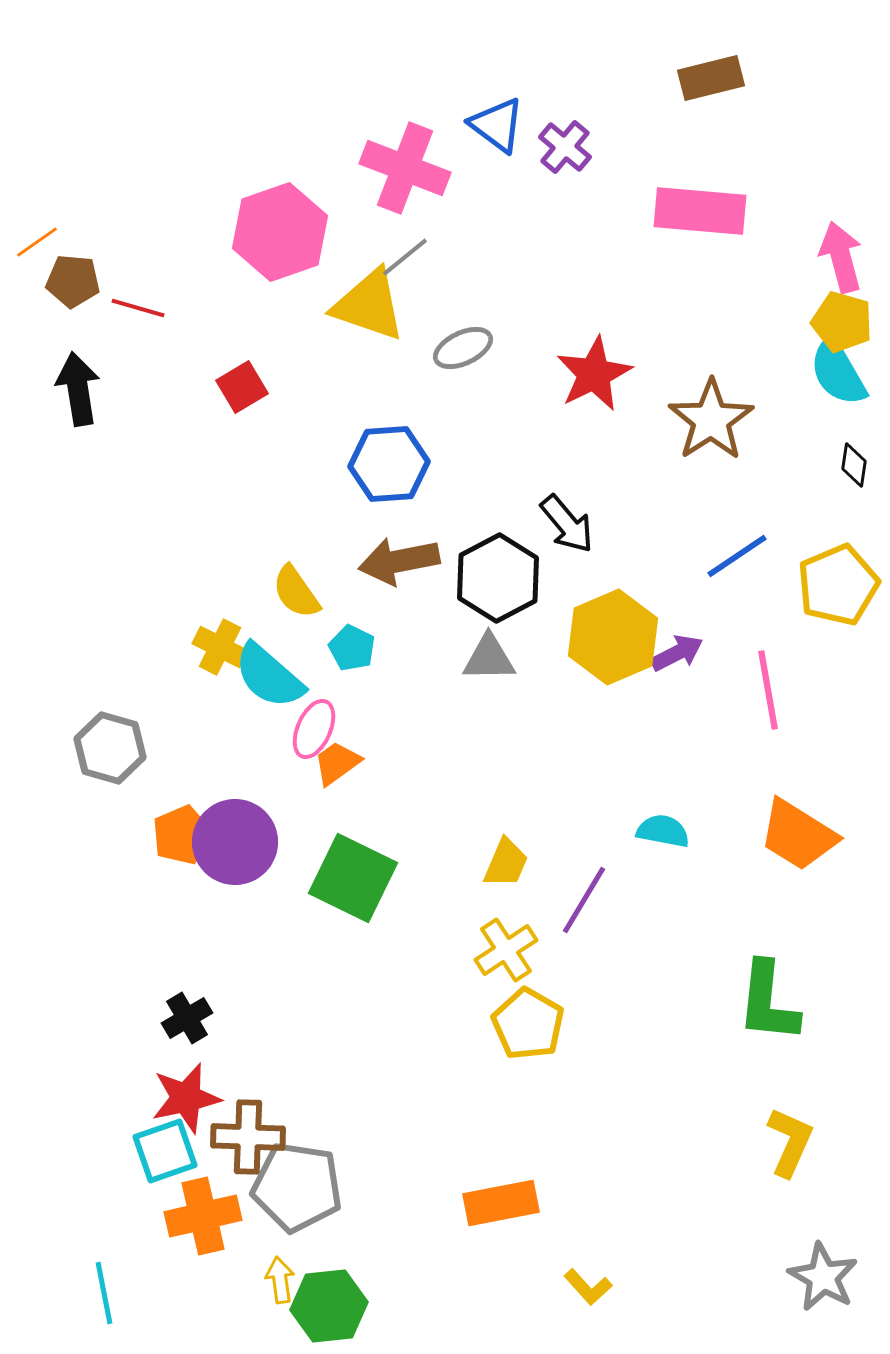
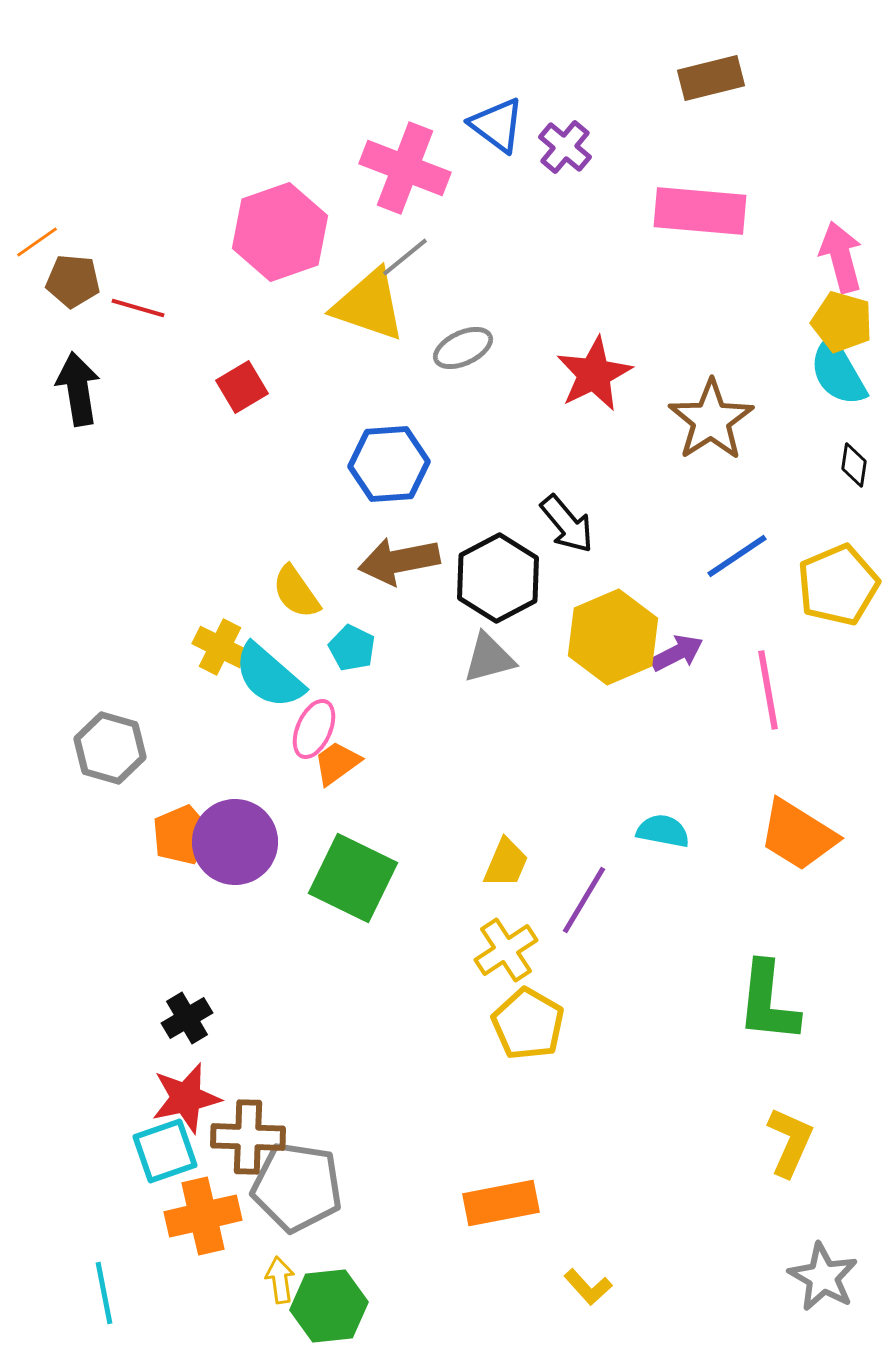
gray triangle at (489, 658): rotated 14 degrees counterclockwise
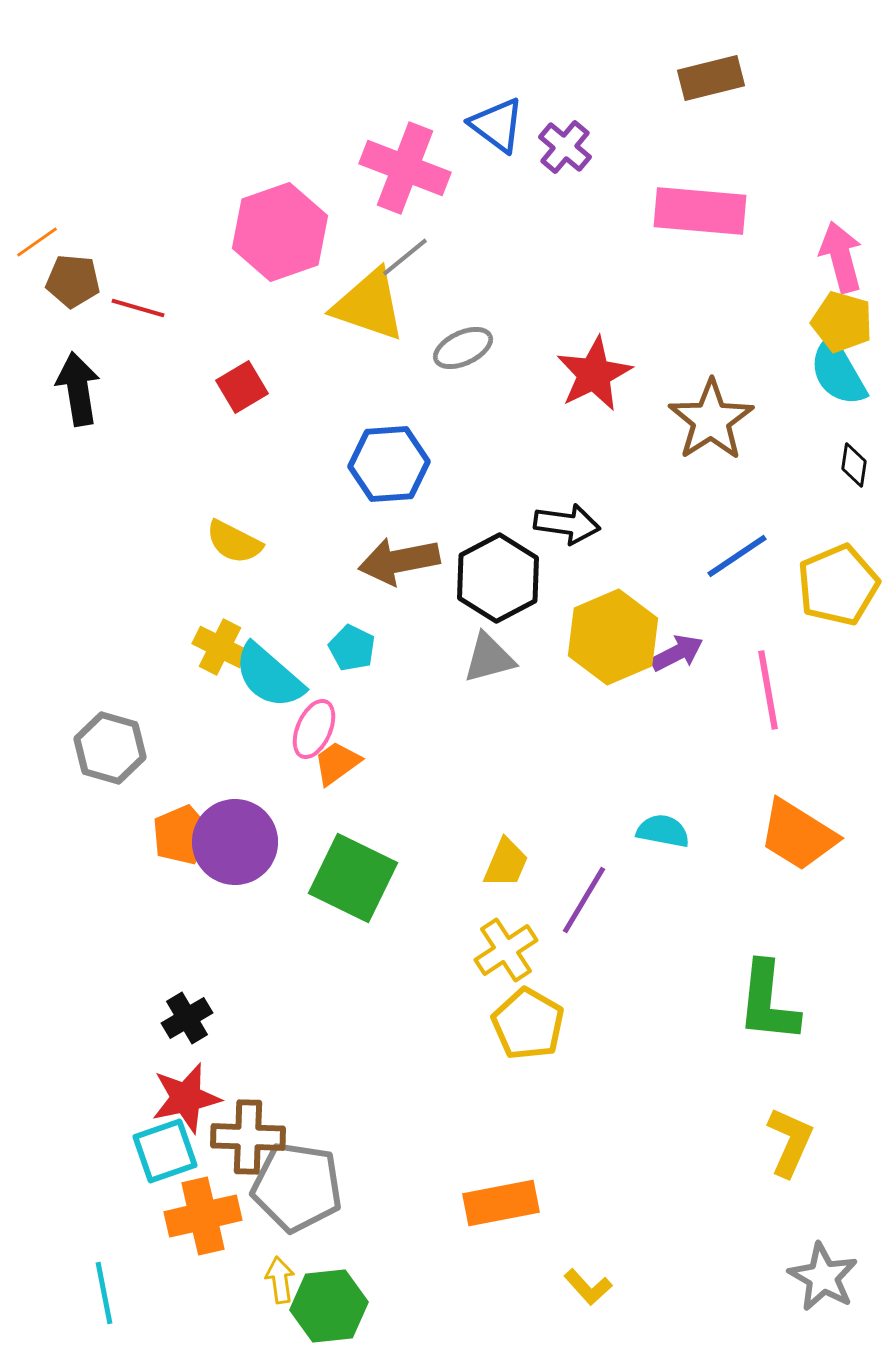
black arrow at (567, 524): rotated 42 degrees counterclockwise
yellow semicircle at (296, 592): moved 62 px left, 50 px up; rotated 28 degrees counterclockwise
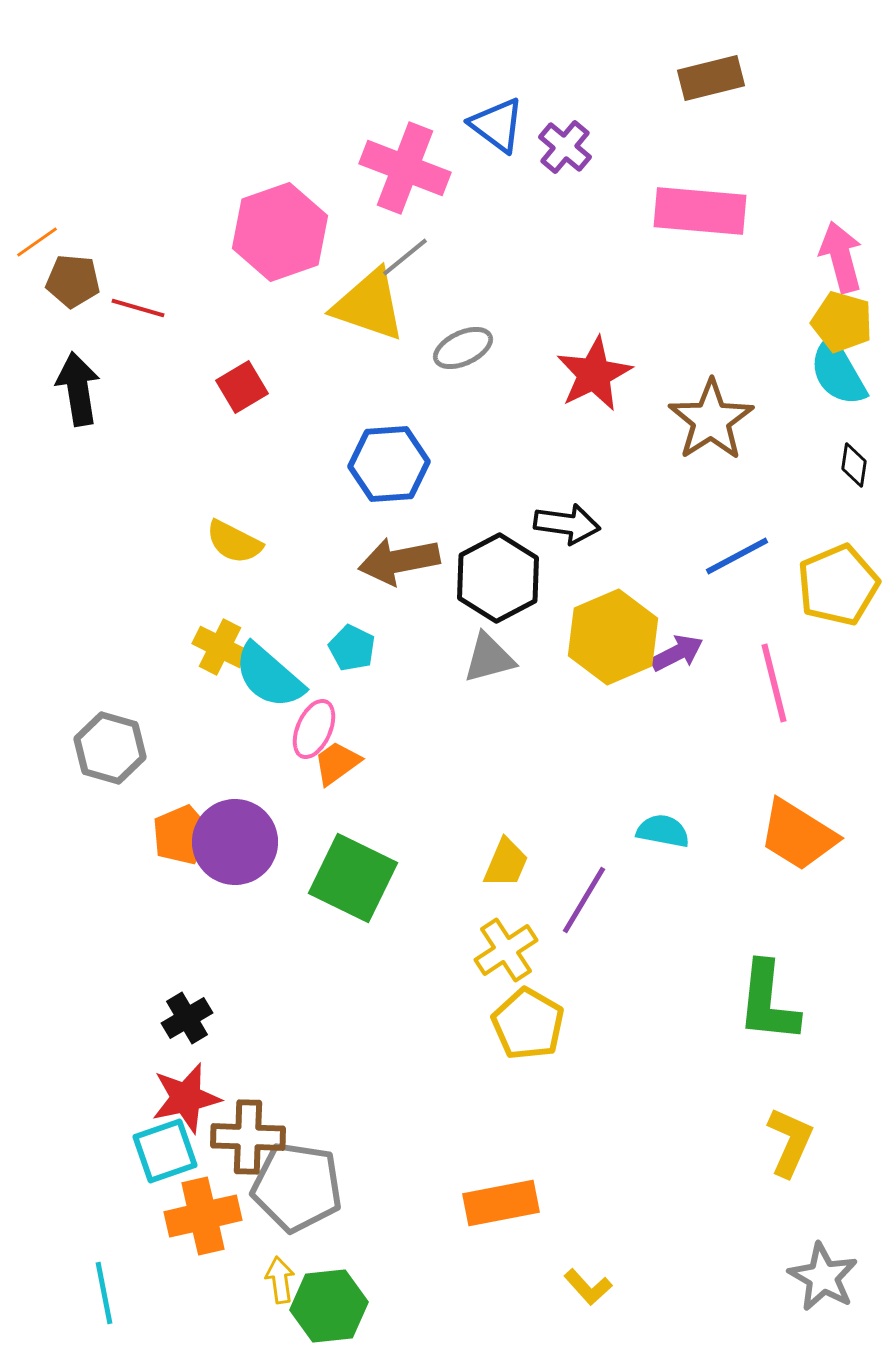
blue line at (737, 556): rotated 6 degrees clockwise
pink line at (768, 690): moved 6 px right, 7 px up; rotated 4 degrees counterclockwise
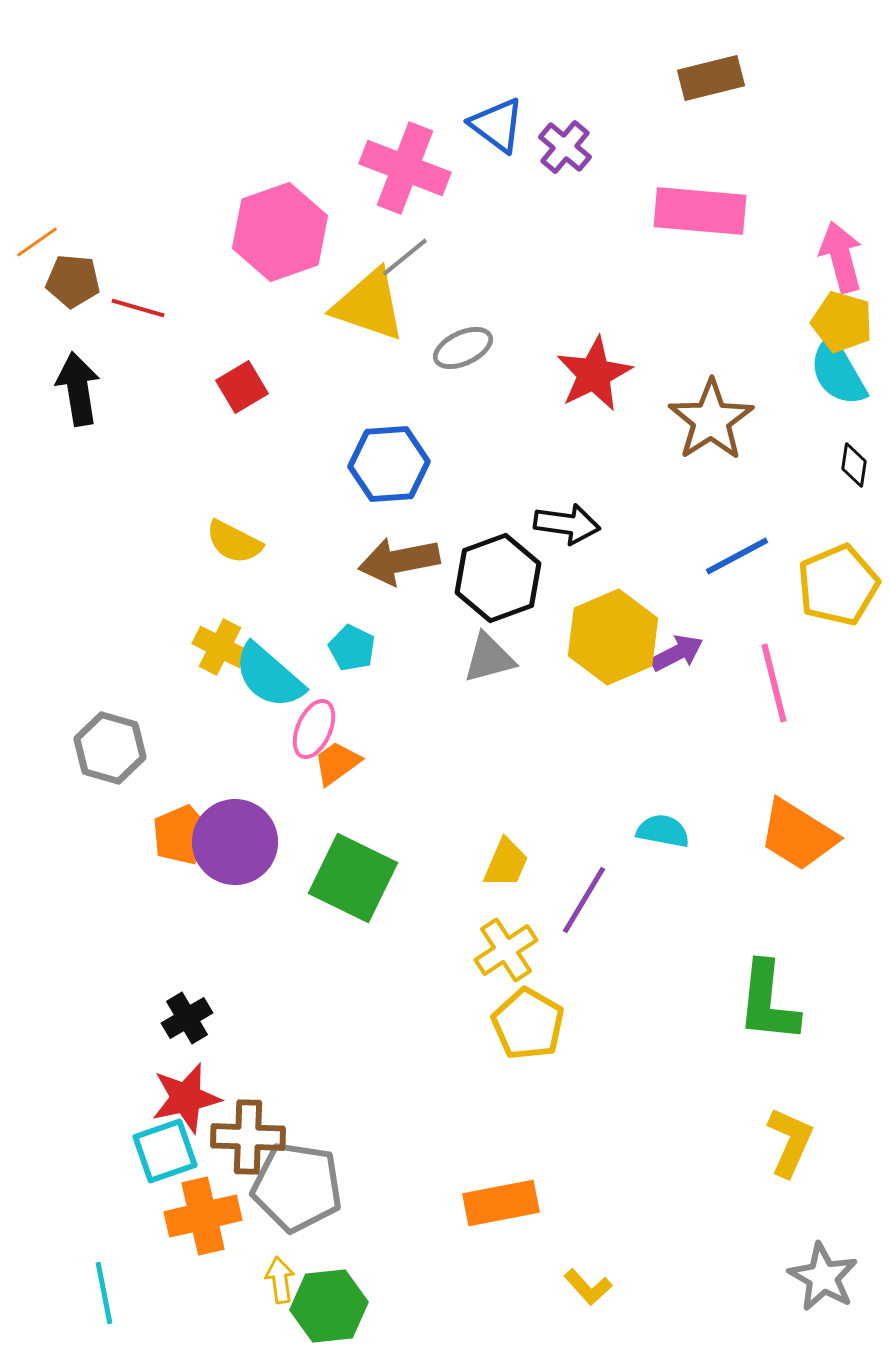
black hexagon at (498, 578): rotated 8 degrees clockwise
